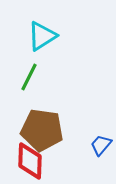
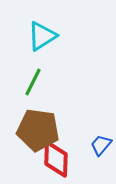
green line: moved 4 px right, 5 px down
brown pentagon: moved 4 px left
red diamond: moved 26 px right, 2 px up
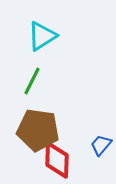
green line: moved 1 px left, 1 px up
red diamond: moved 1 px right, 1 px down
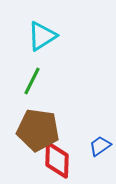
blue trapezoid: moved 1 px left, 1 px down; rotated 15 degrees clockwise
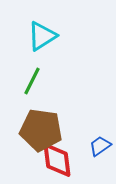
brown pentagon: moved 3 px right
red diamond: rotated 9 degrees counterclockwise
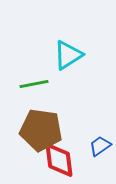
cyan triangle: moved 26 px right, 19 px down
green line: moved 2 px right, 3 px down; rotated 52 degrees clockwise
red diamond: moved 2 px right
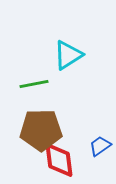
brown pentagon: rotated 9 degrees counterclockwise
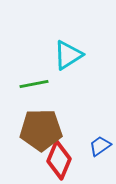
red diamond: rotated 30 degrees clockwise
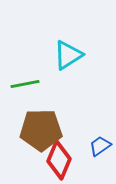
green line: moved 9 px left
